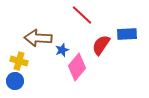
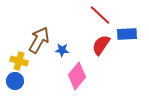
red line: moved 18 px right
brown arrow: moved 1 px right, 2 px down; rotated 116 degrees clockwise
blue star: rotated 24 degrees clockwise
pink diamond: moved 9 px down
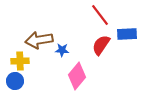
red line: rotated 10 degrees clockwise
brown arrow: rotated 128 degrees counterclockwise
yellow cross: moved 1 px right; rotated 18 degrees counterclockwise
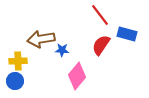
blue rectangle: rotated 18 degrees clockwise
brown arrow: moved 2 px right, 1 px up
yellow cross: moved 2 px left
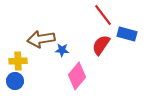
red line: moved 3 px right
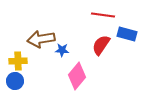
red line: rotated 45 degrees counterclockwise
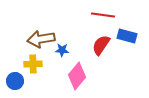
blue rectangle: moved 2 px down
yellow cross: moved 15 px right, 3 px down
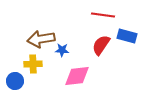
pink diamond: rotated 44 degrees clockwise
